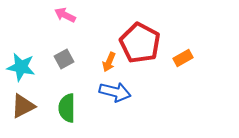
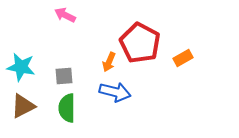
gray square: moved 17 px down; rotated 24 degrees clockwise
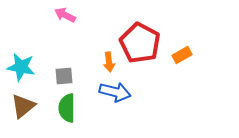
orange rectangle: moved 1 px left, 3 px up
orange arrow: rotated 30 degrees counterclockwise
brown triangle: rotated 12 degrees counterclockwise
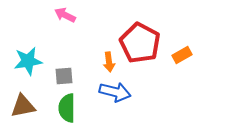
cyan star: moved 7 px right, 6 px up; rotated 20 degrees counterclockwise
brown triangle: rotated 28 degrees clockwise
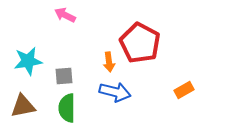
orange rectangle: moved 2 px right, 35 px down
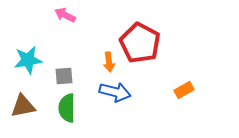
cyan star: moved 1 px up
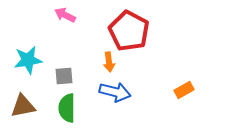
red pentagon: moved 11 px left, 12 px up
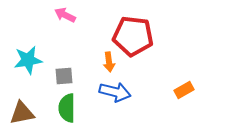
red pentagon: moved 4 px right, 5 px down; rotated 21 degrees counterclockwise
brown triangle: moved 1 px left, 7 px down
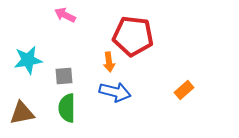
orange rectangle: rotated 12 degrees counterclockwise
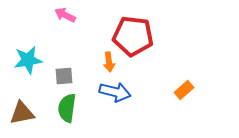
green semicircle: rotated 8 degrees clockwise
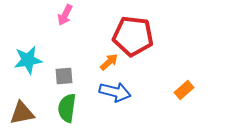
pink arrow: rotated 90 degrees counterclockwise
orange arrow: rotated 126 degrees counterclockwise
